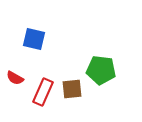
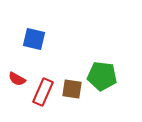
green pentagon: moved 1 px right, 6 px down
red semicircle: moved 2 px right, 1 px down
brown square: rotated 15 degrees clockwise
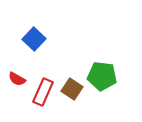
blue square: rotated 30 degrees clockwise
brown square: rotated 25 degrees clockwise
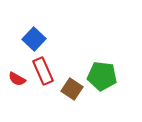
red rectangle: moved 21 px up; rotated 48 degrees counterclockwise
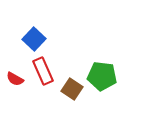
red semicircle: moved 2 px left
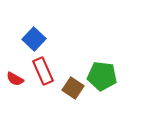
brown square: moved 1 px right, 1 px up
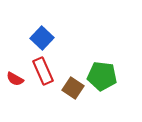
blue square: moved 8 px right, 1 px up
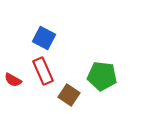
blue square: moved 2 px right; rotated 15 degrees counterclockwise
red semicircle: moved 2 px left, 1 px down
brown square: moved 4 px left, 7 px down
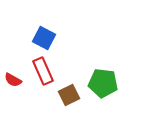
green pentagon: moved 1 px right, 7 px down
brown square: rotated 30 degrees clockwise
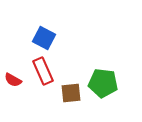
brown square: moved 2 px right, 2 px up; rotated 20 degrees clockwise
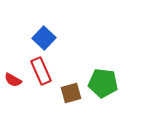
blue square: rotated 15 degrees clockwise
red rectangle: moved 2 px left
brown square: rotated 10 degrees counterclockwise
